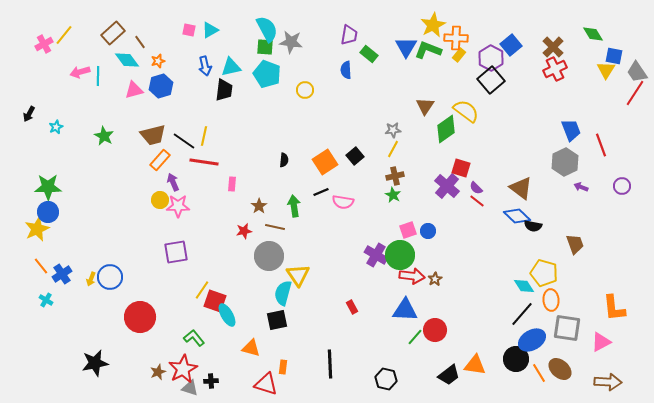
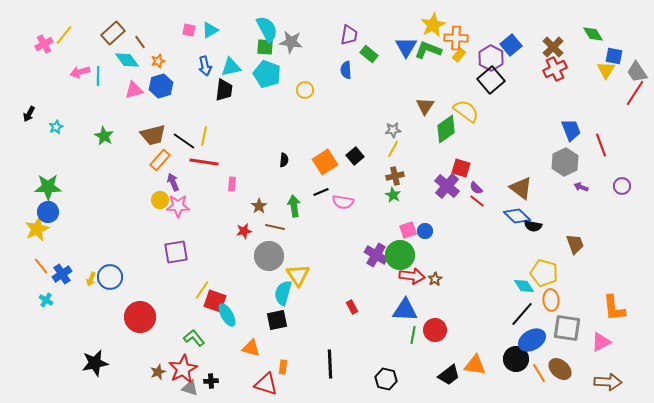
blue circle at (428, 231): moved 3 px left
green line at (415, 337): moved 2 px left, 2 px up; rotated 30 degrees counterclockwise
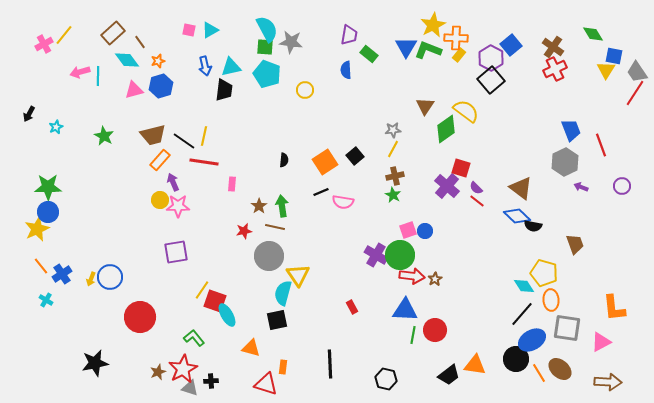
brown cross at (553, 47): rotated 10 degrees counterclockwise
green arrow at (294, 206): moved 12 px left
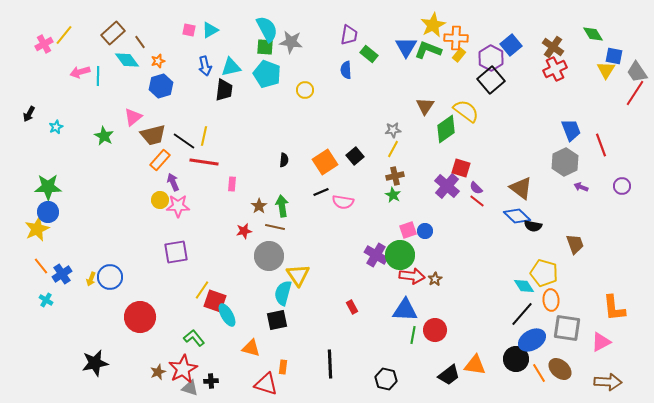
pink triangle at (134, 90): moved 1 px left, 27 px down; rotated 24 degrees counterclockwise
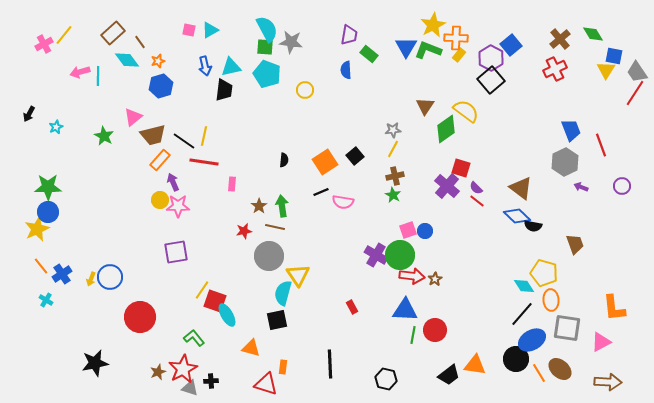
brown cross at (553, 47): moved 7 px right, 8 px up; rotated 15 degrees clockwise
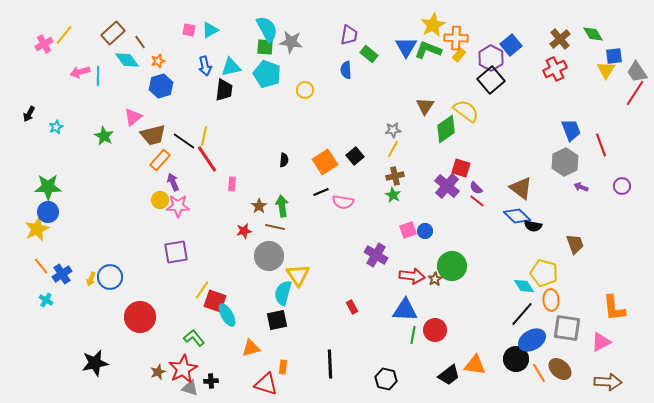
blue square at (614, 56): rotated 18 degrees counterclockwise
red line at (204, 162): moved 3 px right, 3 px up; rotated 48 degrees clockwise
green circle at (400, 255): moved 52 px right, 11 px down
orange triangle at (251, 348): rotated 30 degrees counterclockwise
